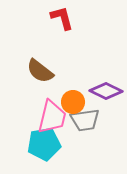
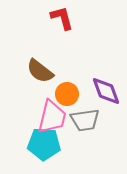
purple diamond: rotated 44 degrees clockwise
orange circle: moved 6 px left, 8 px up
cyan pentagon: rotated 12 degrees clockwise
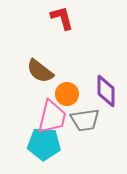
purple diamond: rotated 20 degrees clockwise
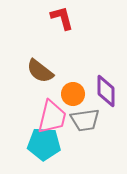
orange circle: moved 6 px right
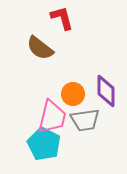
brown semicircle: moved 23 px up
cyan pentagon: rotated 24 degrees clockwise
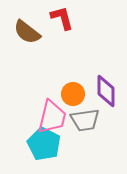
brown semicircle: moved 13 px left, 16 px up
